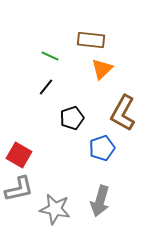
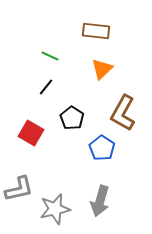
brown rectangle: moved 5 px right, 9 px up
black pentagon: rotated 20 degrees counterclockwise
blue pentagon: rotated 20 degrees counterclockwise
red square: moved 12 px right, 22 px up
gray star: rotated 24 degrees counterclockwise
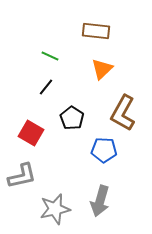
blue pentagon: moved 2 px right, 2 px down; rotated 30 degrees counterclockwise
gray L-shape: moved 3 px right, 13 px up
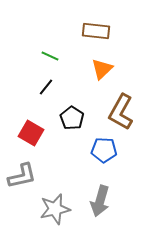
brown L-shape: moved 2 px left, 1 px up
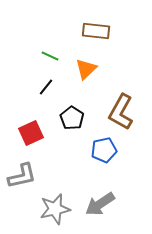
orange triangle: moved 16 px left
red square: rotated 35 degrees clockwise
blue pentagon: rotated 15 degrees counterclockwise
gray arrow: moved 3 px down; rotated 40 degrees clockwise
